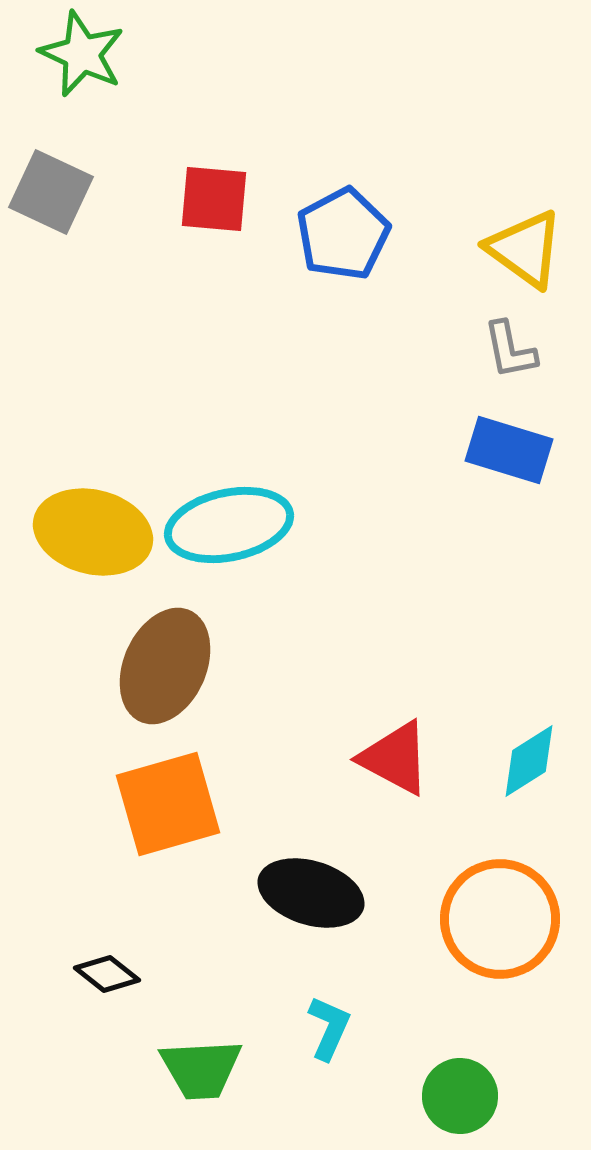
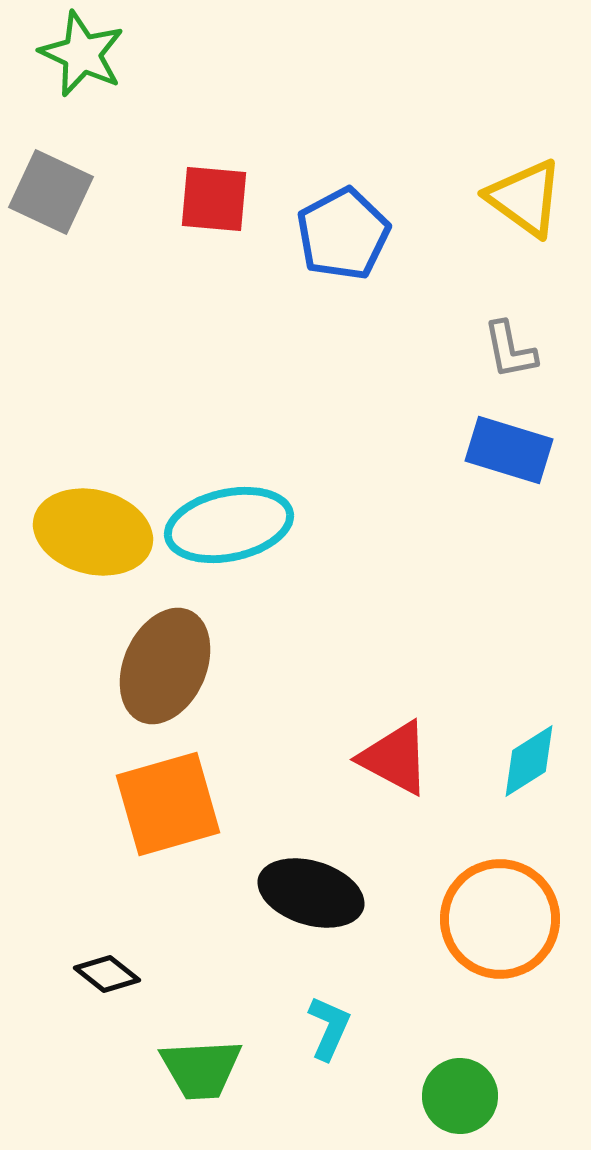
yellow triangle: moved 51 px up
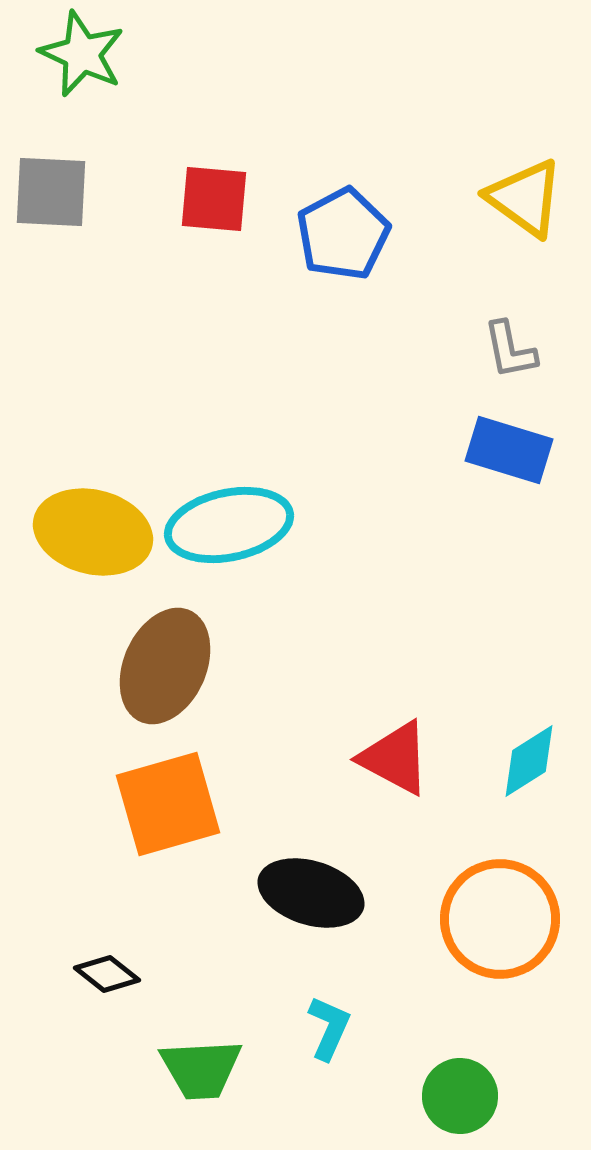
gray square: rotated 22 degrees counterclockwise
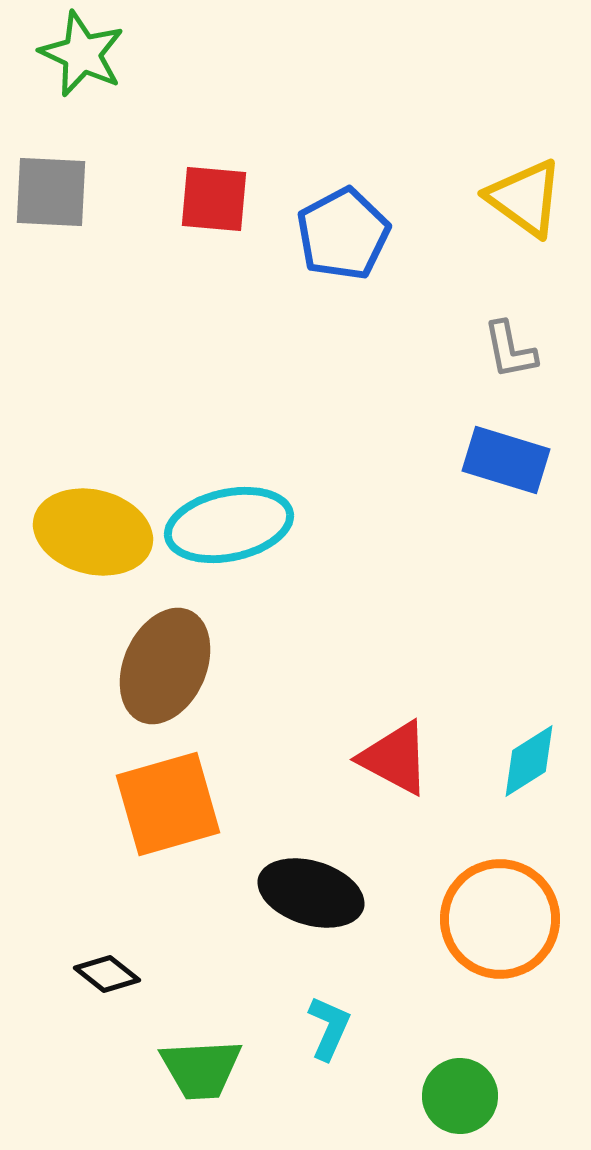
blue rectangle: moved 3 px left, 10 px down
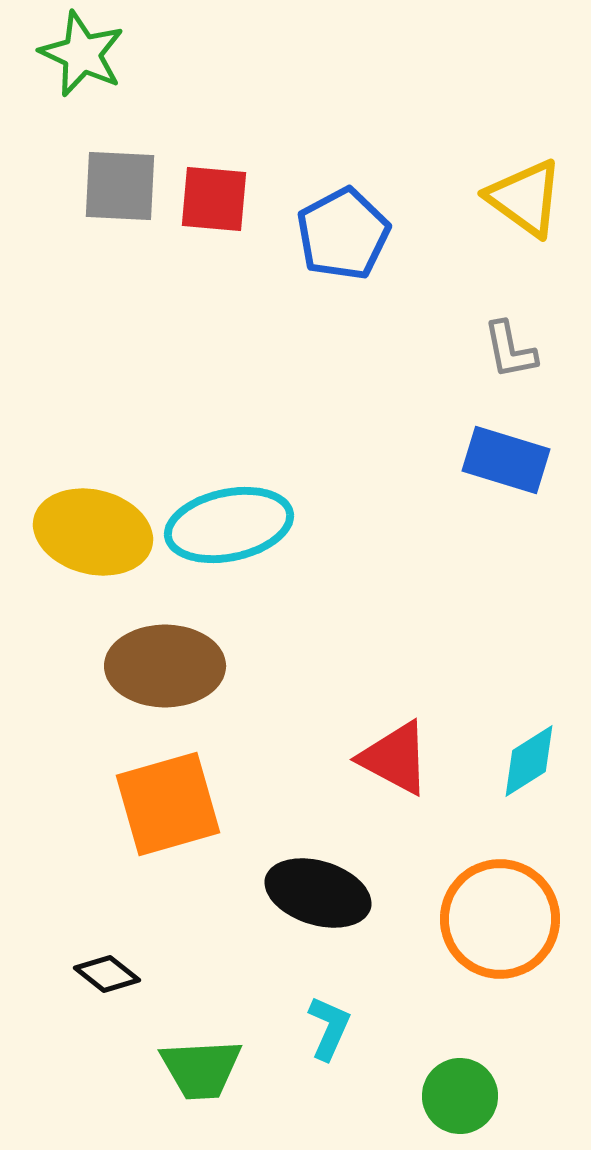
gray square: moved 69 px right, 6 px up
brown ellipse: rotated 66 degrees clockwise
black ellipse: moved 7 px right
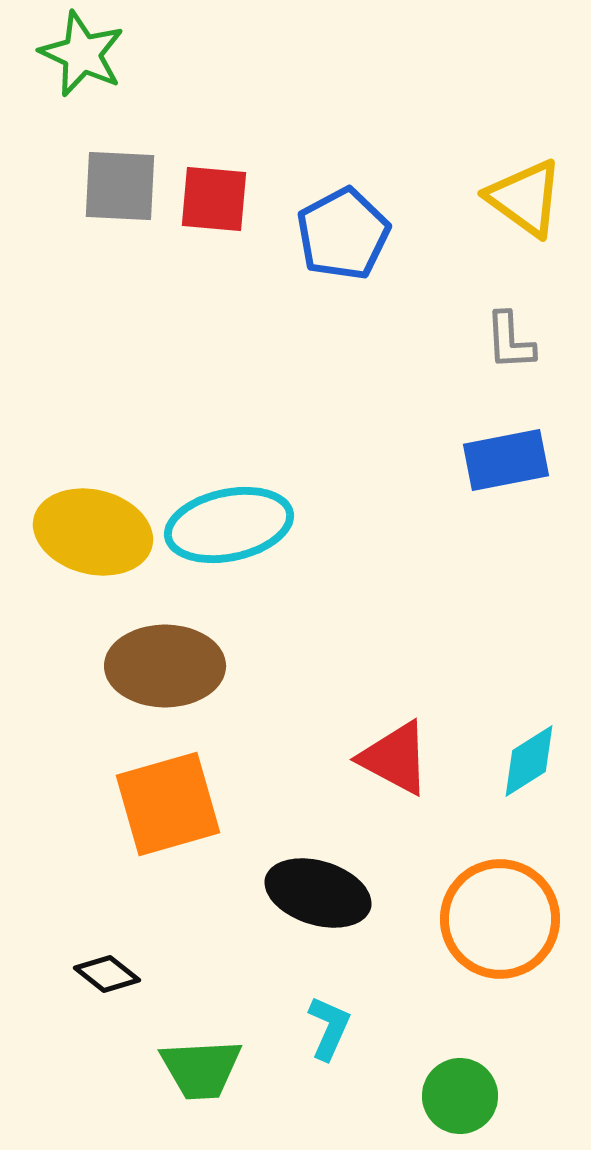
gray L-shape: moved 9 px up; rotated 8 degrees clockwise
blue rectangle: rotated 28 degrees counterclockwise
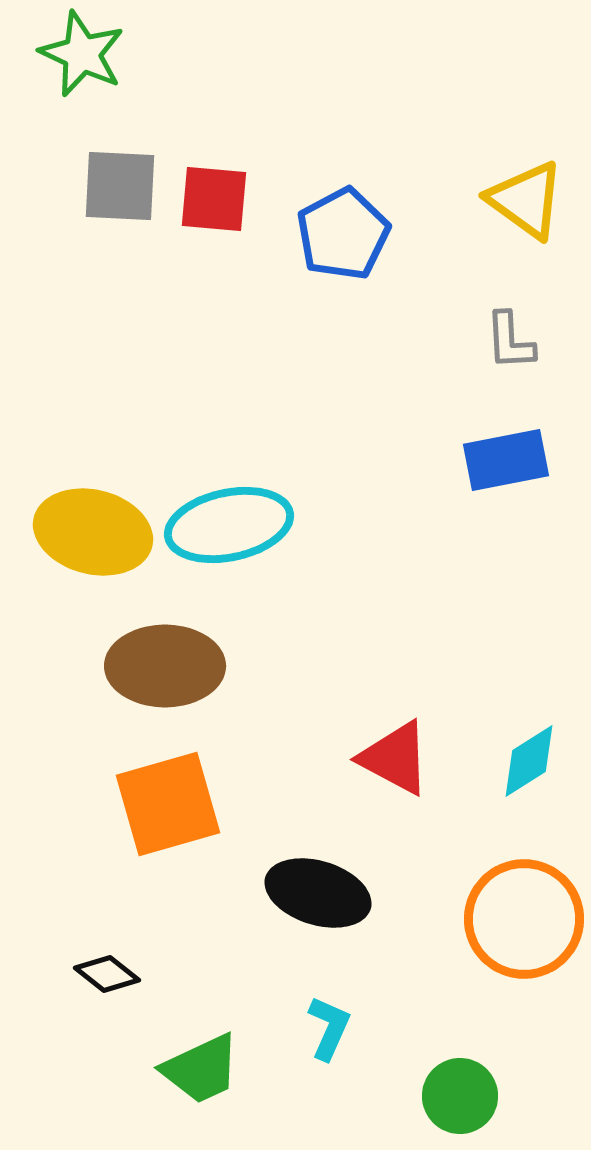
yellow triangle: moved 1 px right, 2 px down
orange circle: moved 24 px right
green trapezoid: rotated 22 degrees counterclockwise
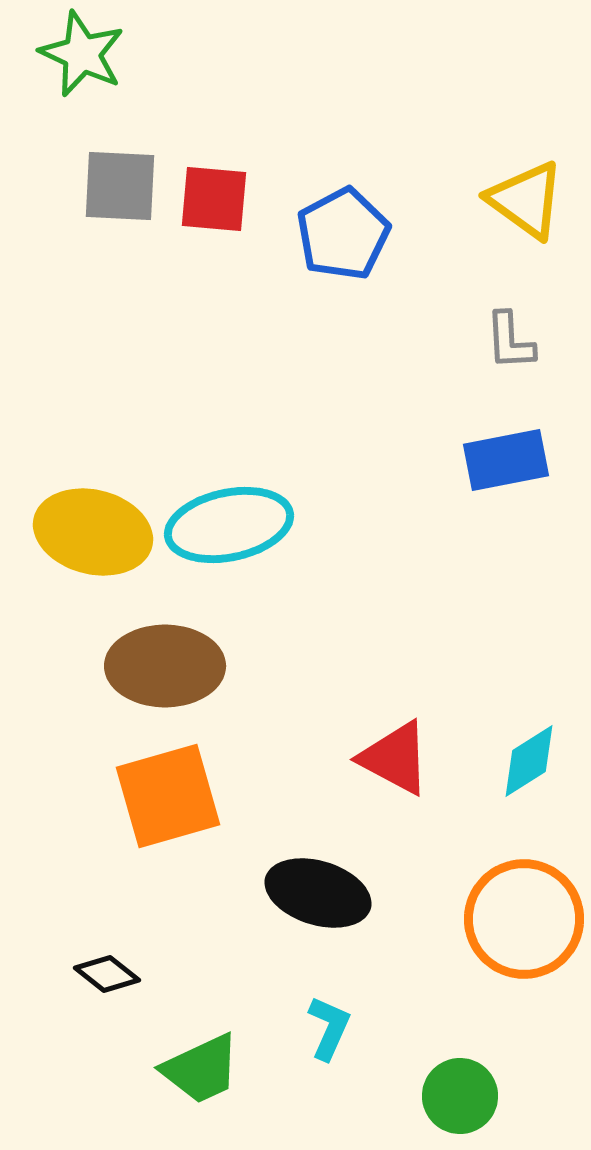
orange square: moved 8 px up
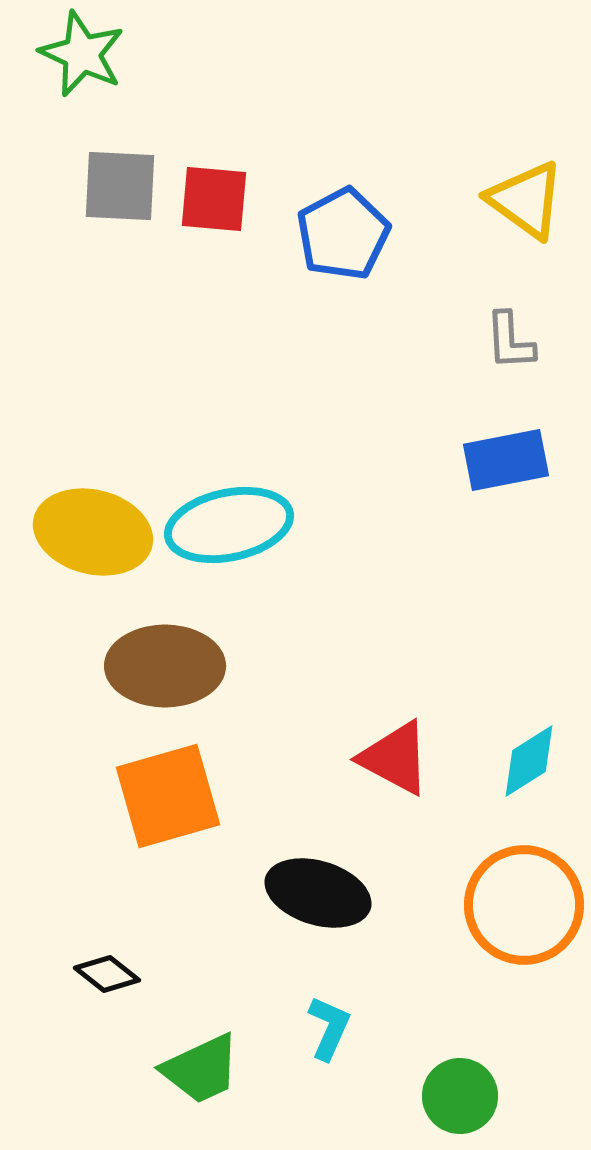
orange circle: moved 14 px up
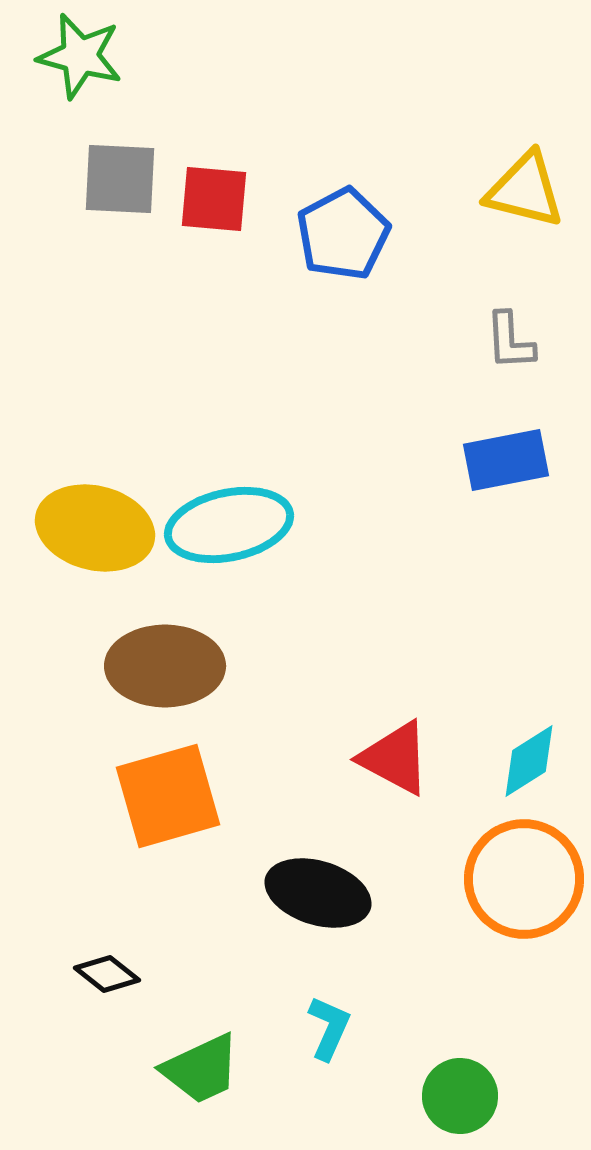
green star: moved 2 px left, 2 px down; rotated 10 degrees counterclockwise
gray square: moved 7 px up
yellow triangle: moved 1 px left, 10 px up; rotated 22 degrees counterclockwise
yellow ellipse: moved 2 px right, 4 px up
orange circle: moved 26 px up
